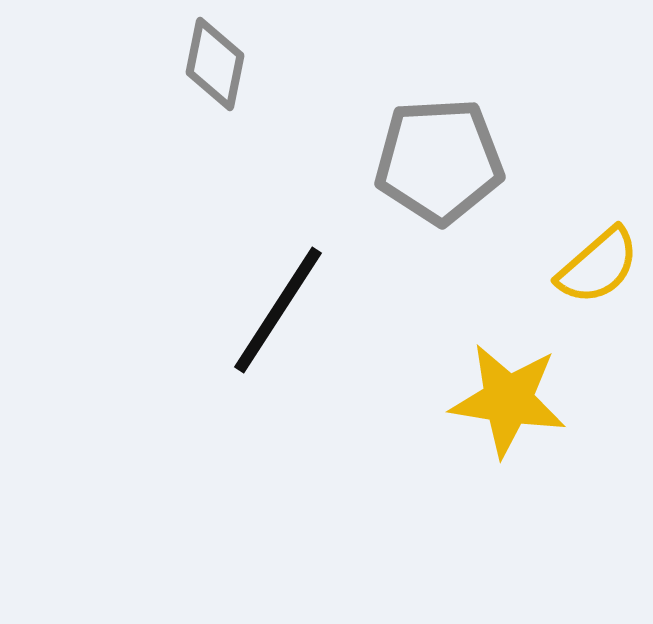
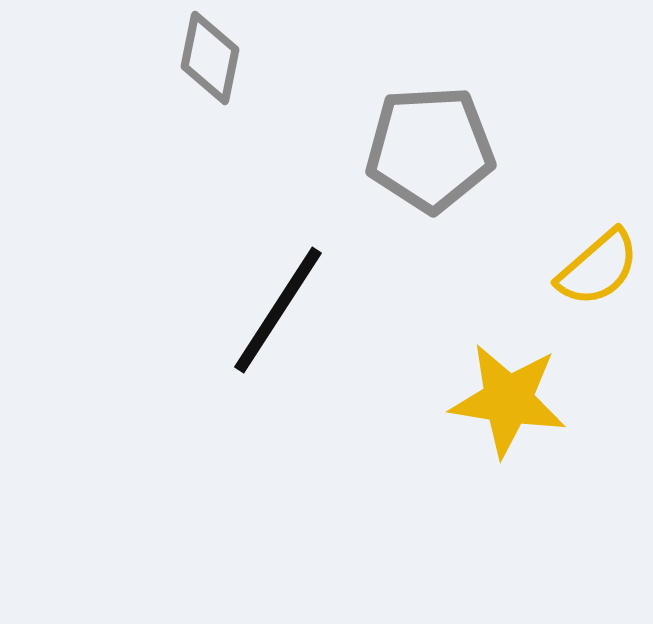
gray diamond: moved 5 px left, 6 px up
gray pentagon: moved 9 px left, 12 px up
yellow semicircle: moved 2 px down
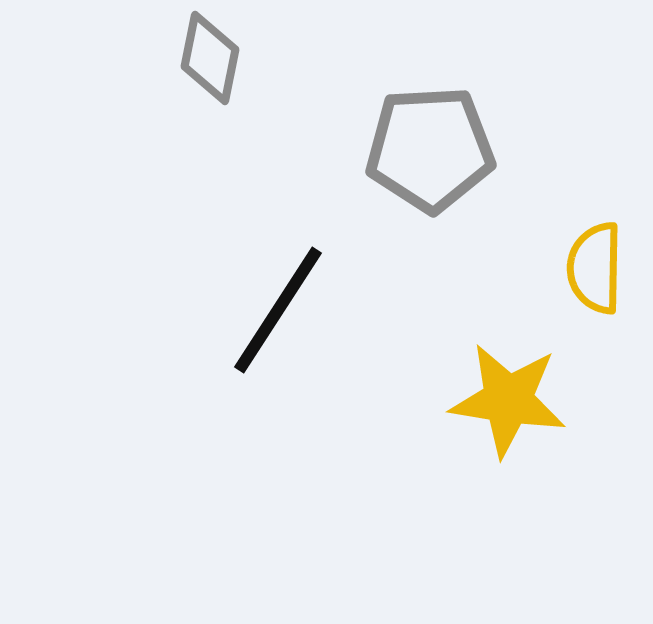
yellow semicircle: moved 3 px left; rotated 132 degrees clockwise
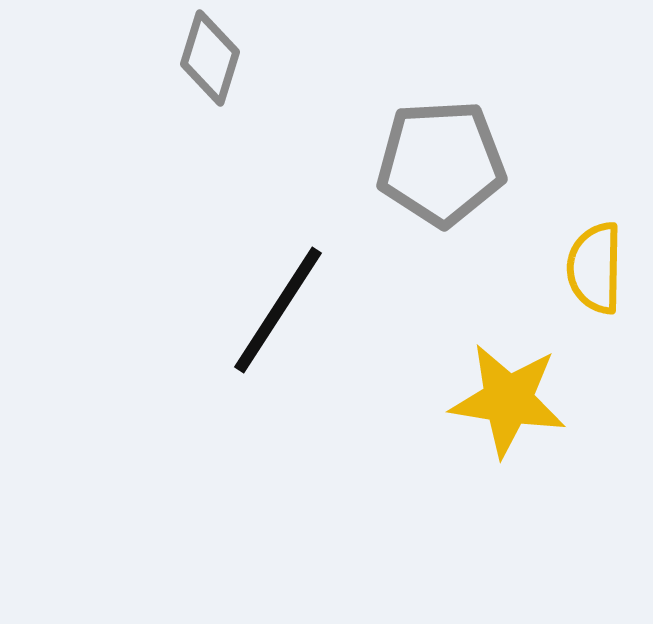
gray diamond: rotated 6 degrees clockwise
gray pentagon: moved 11 px right, 14 px down
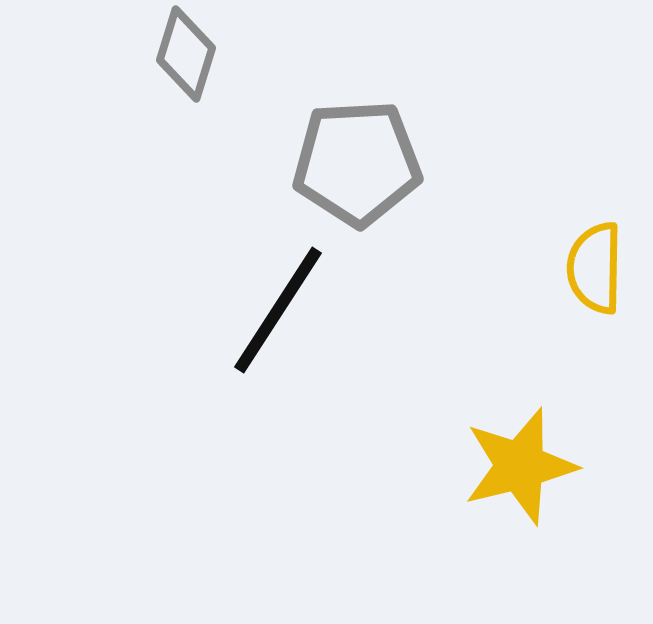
gray diamond: moved 24 px left, 4 px up
gray pentagon: moved 84 px left
yellow star: moved 12 px right, 66 px down; rotated 23 degrees counterclockwise
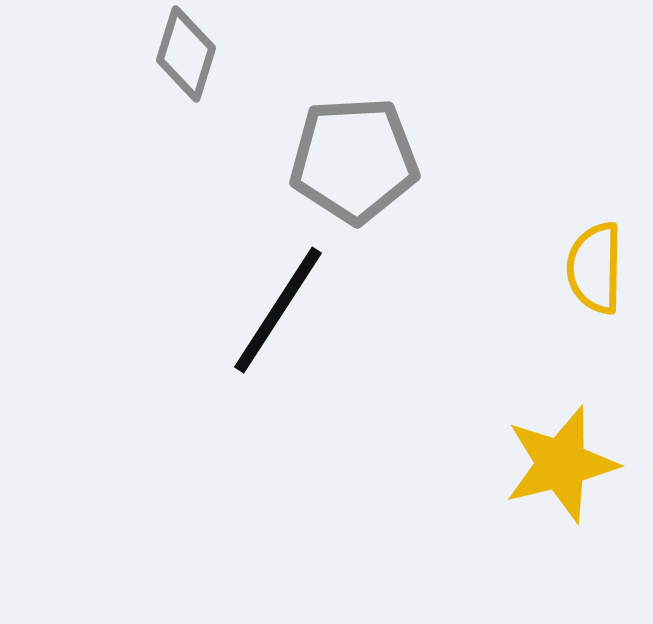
gray pentagon: moved 3 px left, 3 px up
yellow star: moved 41 px right, 2 px up
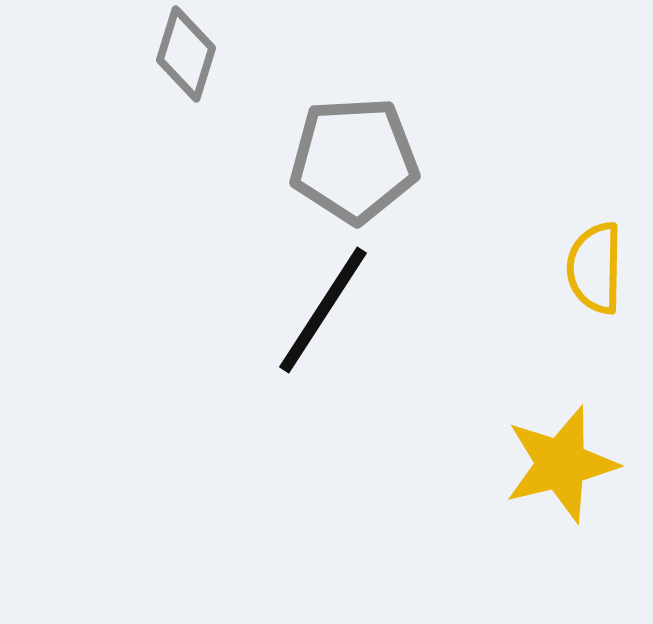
black line: moved 45 px right
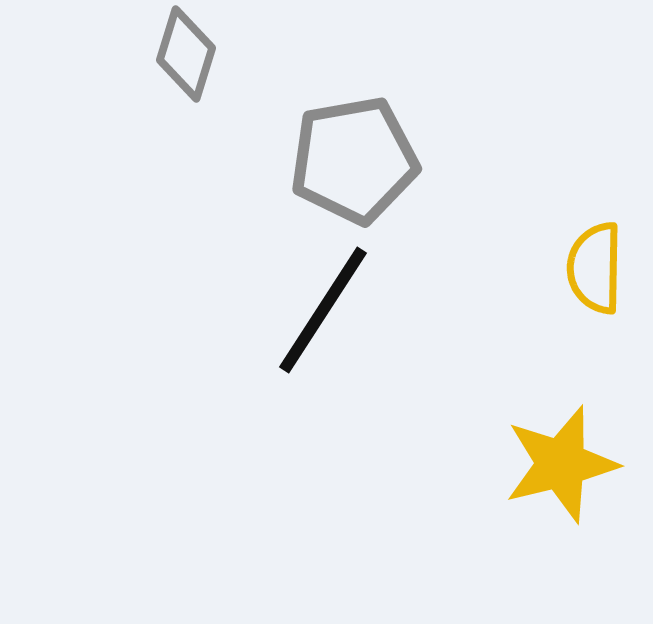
gray pentagon: rotated 7 degrees counterclockwise
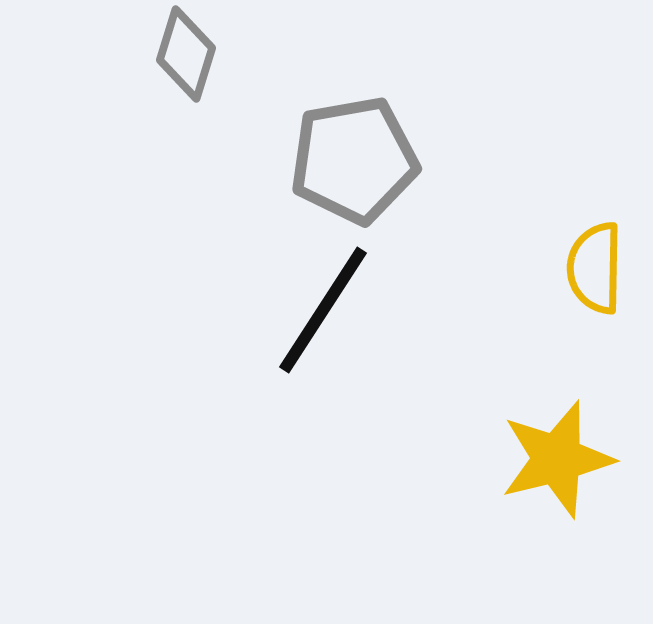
yellow star: moved 4 px left, 5 px up
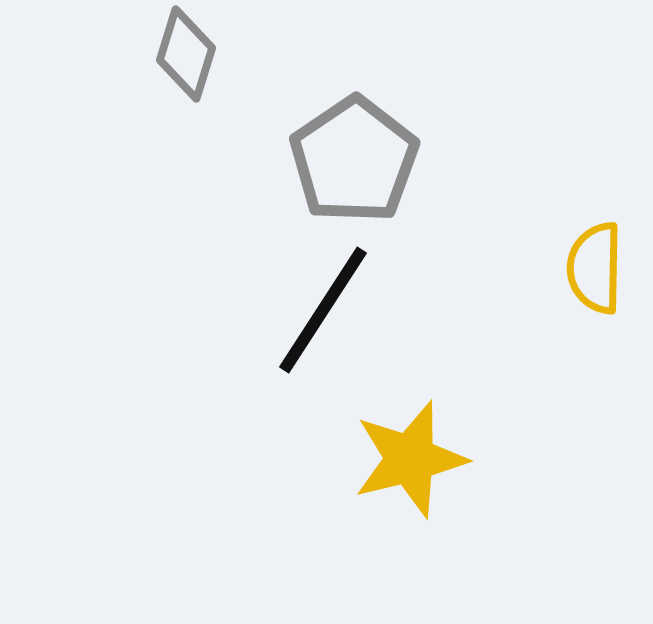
gray pentagon: rotated 24 degrees counterclockwise
yellow star: moved 147 px left
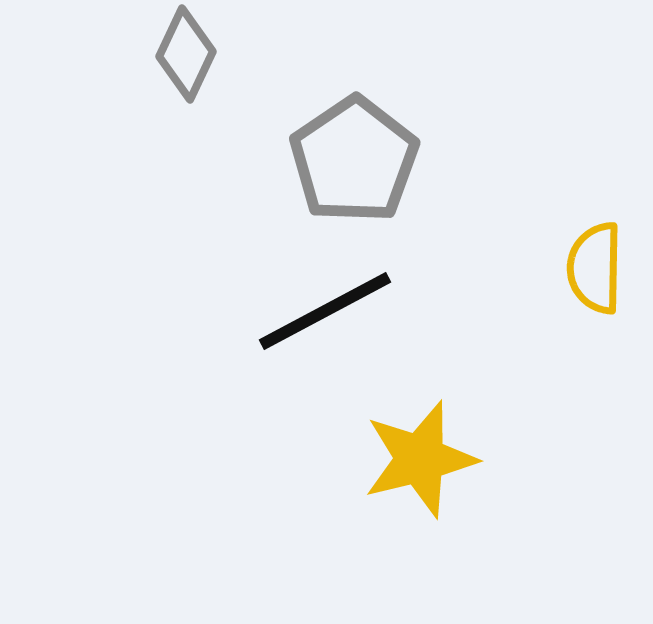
gray diamond: rotated 8 degrees clockwise
black line: moved 2 px right, 1 px down; rotated 29 degrees clockwise
yellow star: moved 10 px right
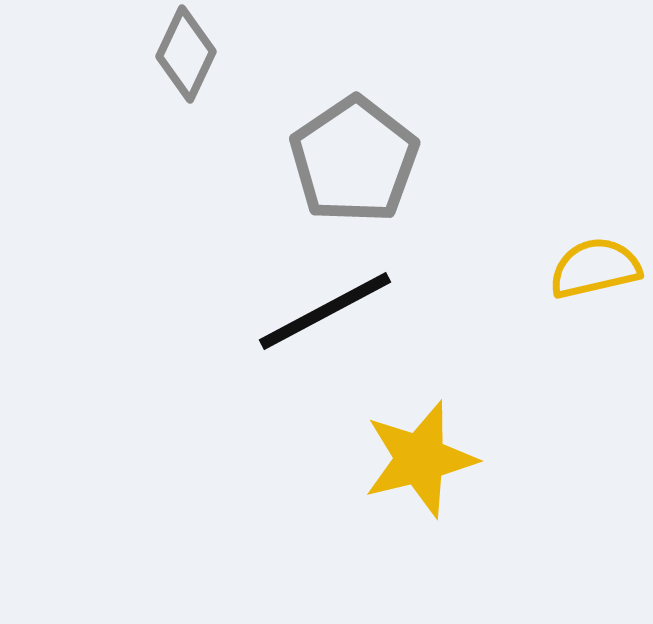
yellow semicircle: rotated 76 degrees clockwise
